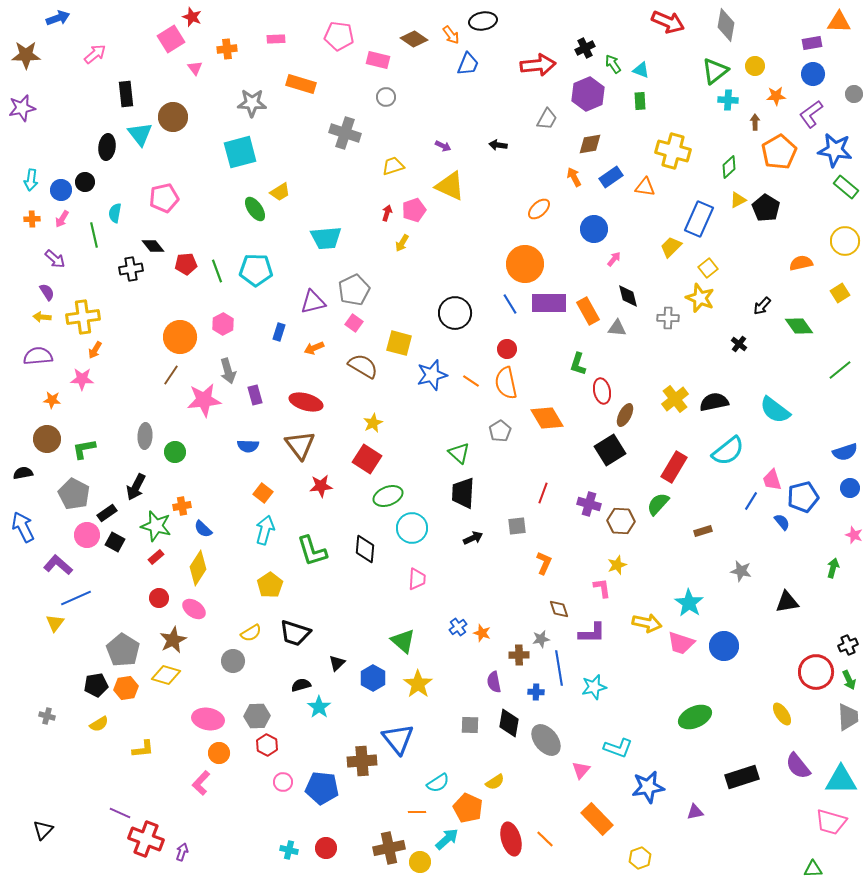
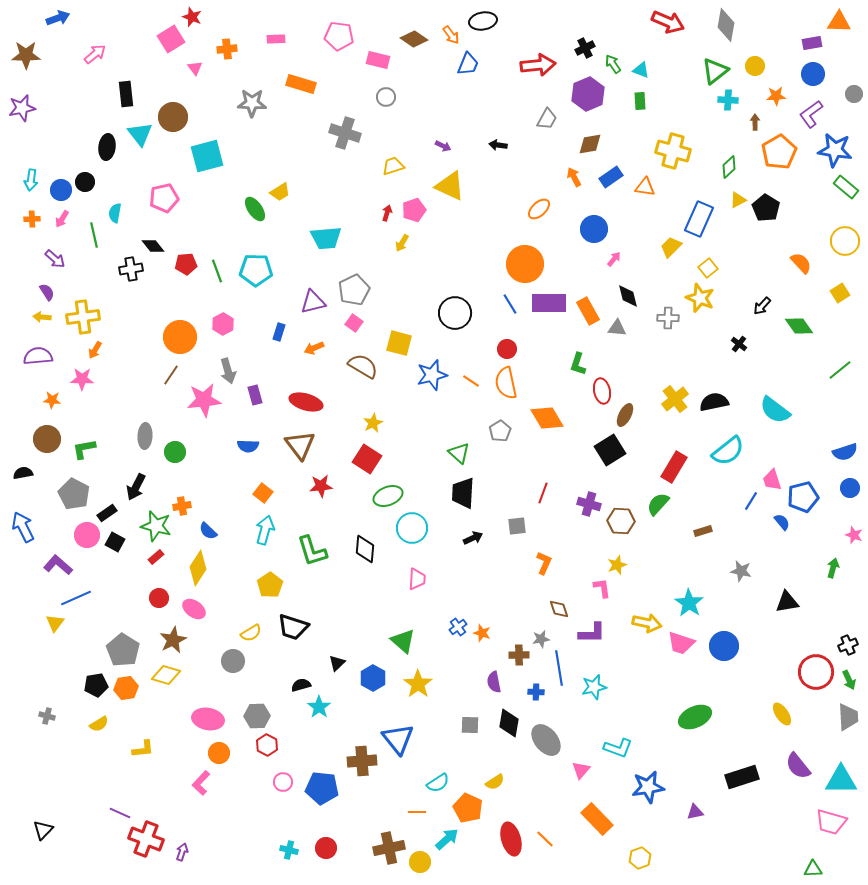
cyan square at (240, 152): moved 33 px left, 4 px down
orange semicircle at (801, 263): rotated 60 degrees clockwise
blue semicircle at (203, 529): moved 5 px right, 2 px down
black trapezoid at (295, 633): moved 2 px left, 6 px up
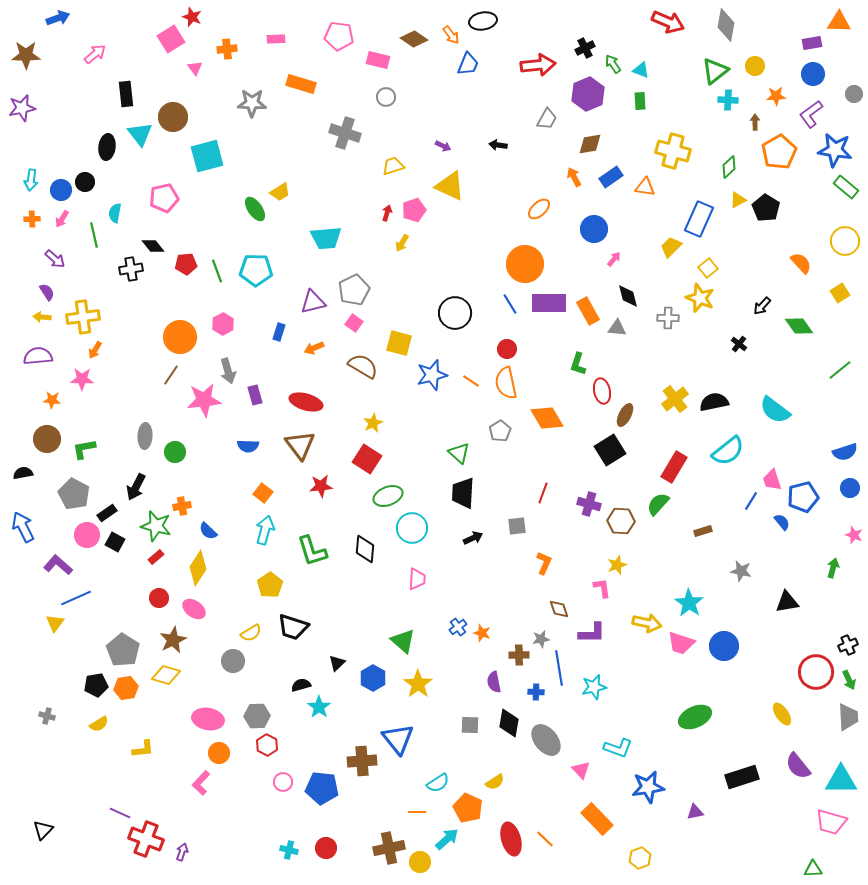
pink triangle at (581, 770): rotated 24 degrees counterclockwise
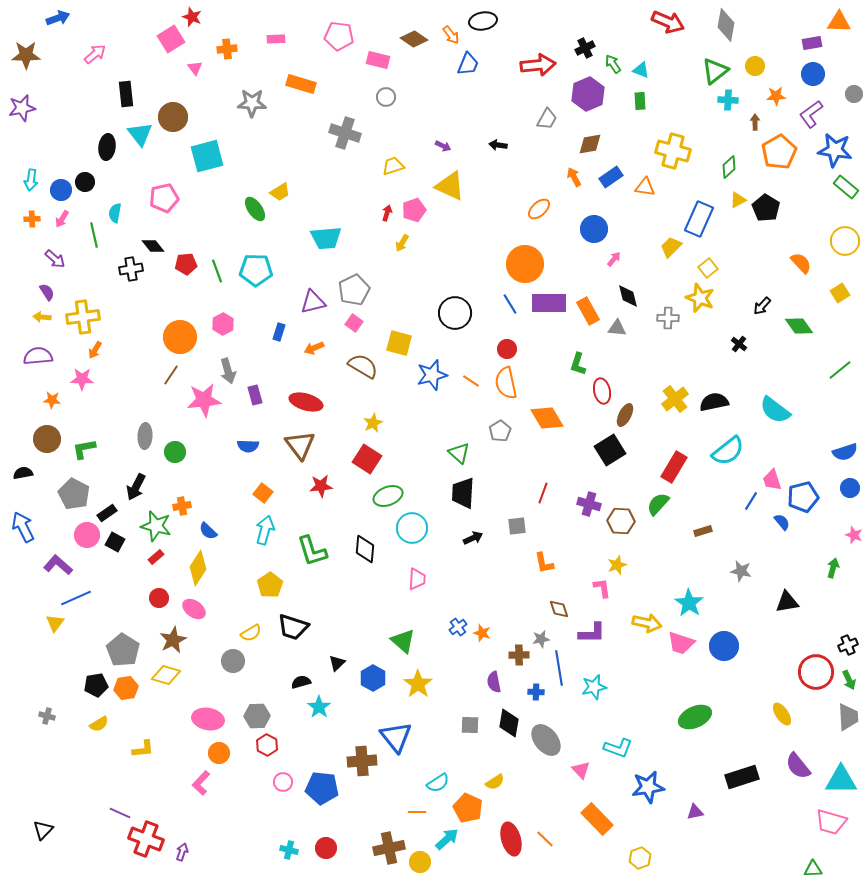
orange L-shape at (544, 563): rotated 145 degrees clockwise
black semicircle at (301, 685): moved 3 px up
blue triangle at (398, 739): moved 2 px left, 2 px up
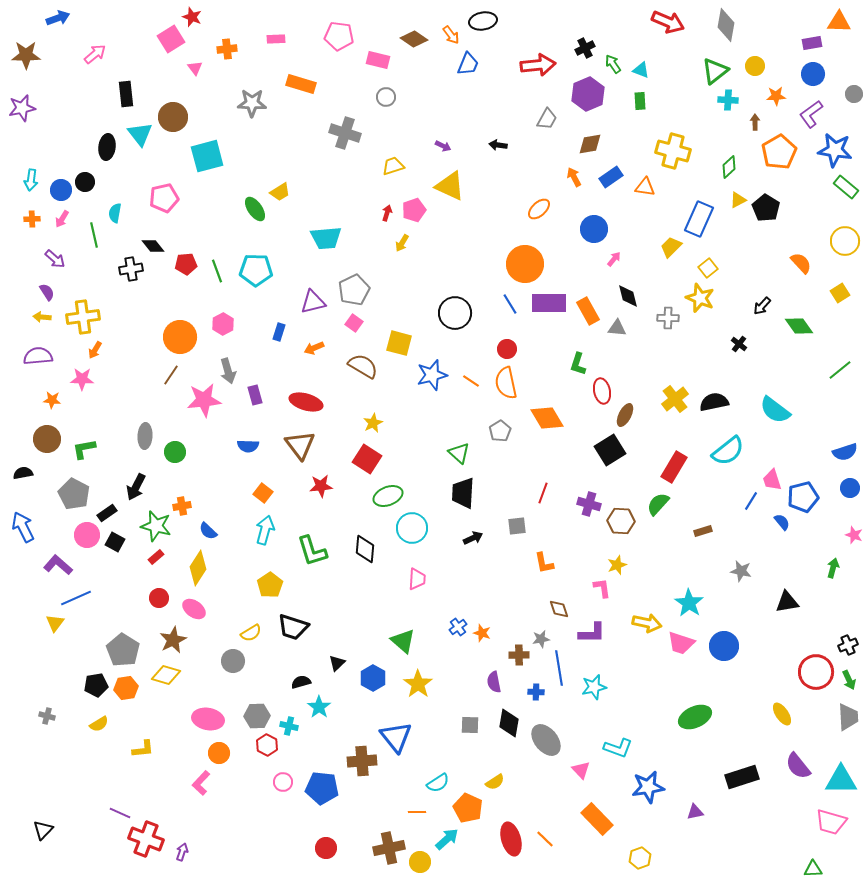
cyan cross at (289, 850): moved 124 px up
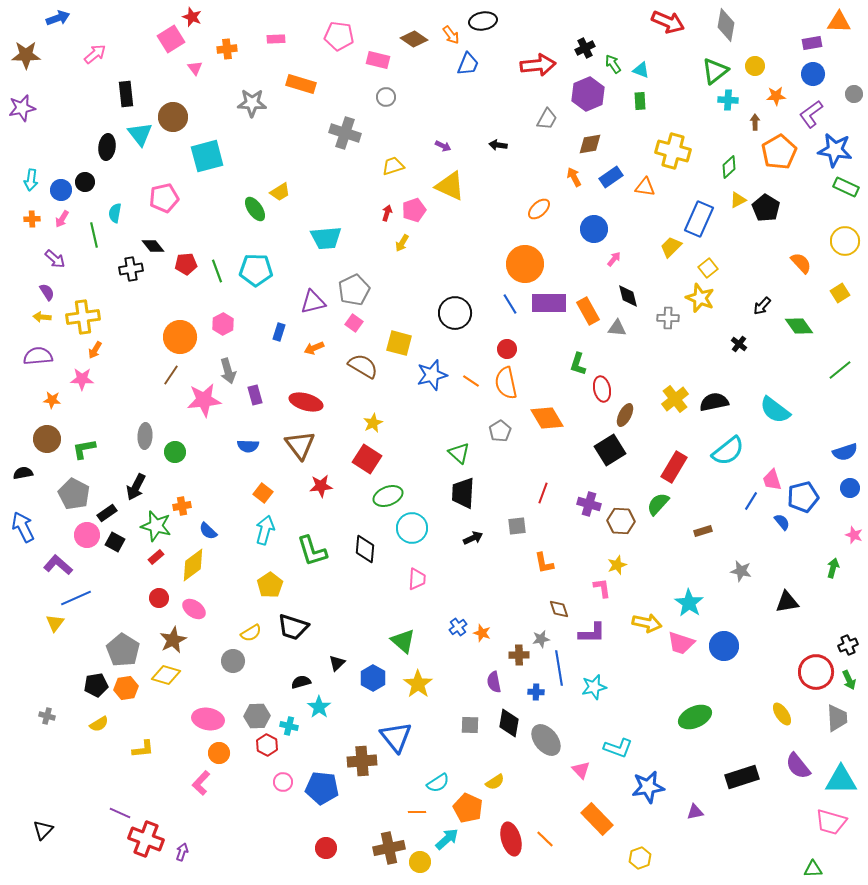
green rectangle at (846, 187): rotated 15 degrees counterclockwise
red ellipse at (602, 391): moved 2 px up
yellow diamond at (198, 568): moved 5 px left, 3 px up; rotated 20 degrees clockwise
gray trapezoid at (848, 717): moved 11 px left, 1 px down
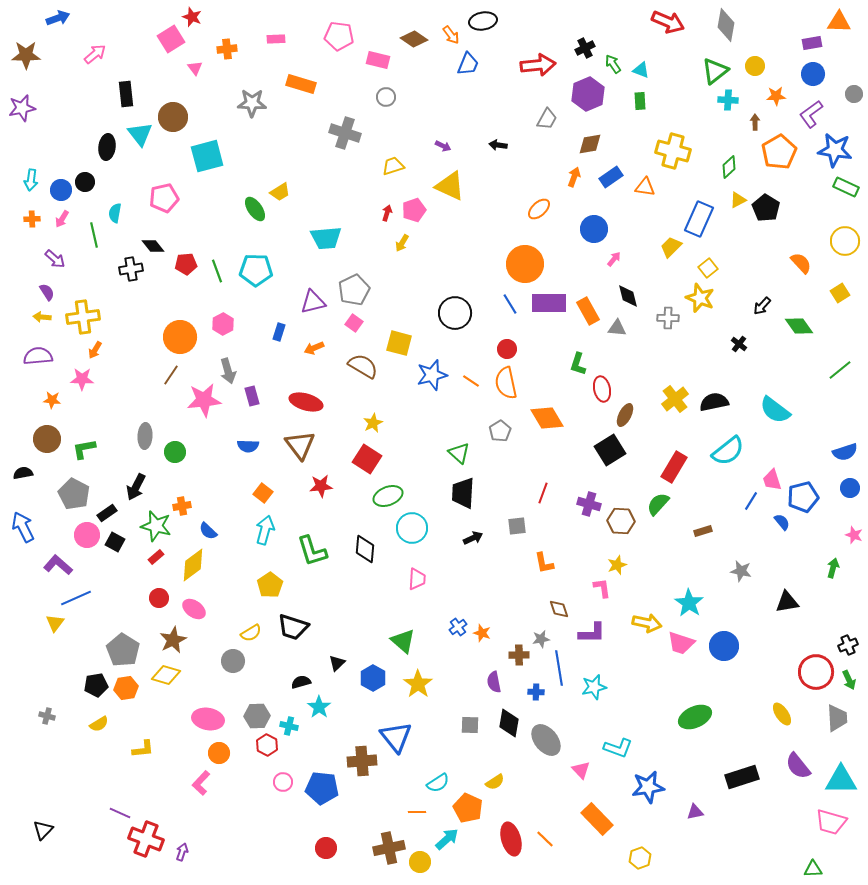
orange arrow at (574, 177): rotated 48 degrees clockwise
purple rectangle at (255, 395): moved 3 px left, 1 px down
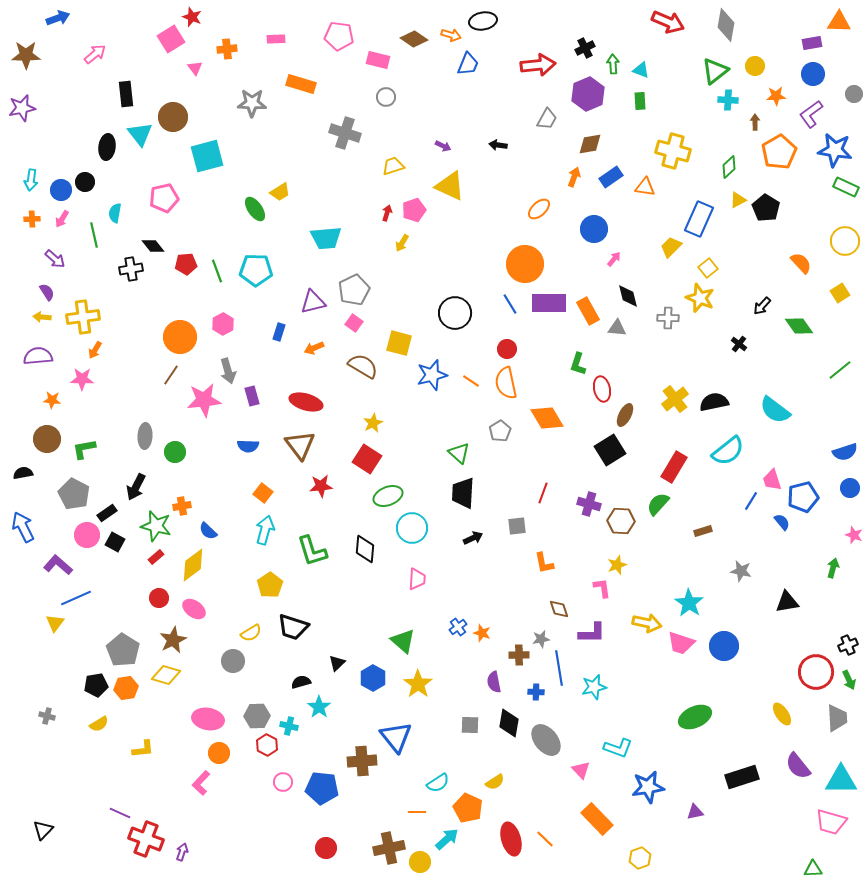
orange arrow at (451, 35): rotated 36 degrees counterclockwise
green arrow at (613, 64): rotated 30 degrees clockwise
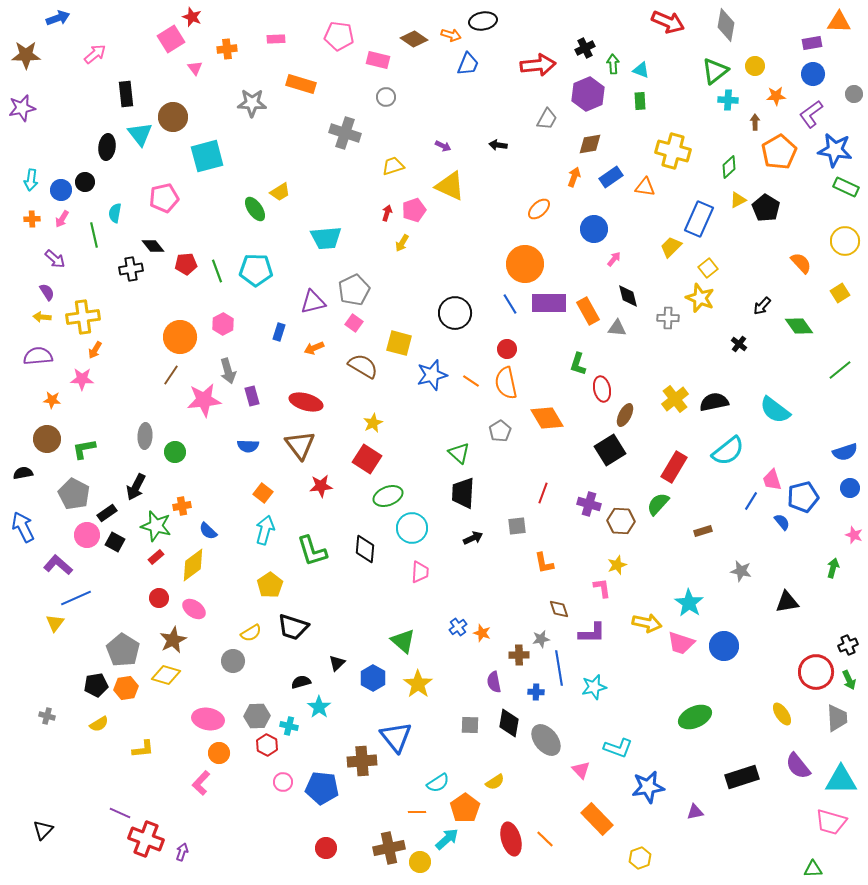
pink trapezoid at (417, 579): moved 3 px right, 7 px up
orange pentagon at (468, 808): moved 3 px left; rotated 12 degrees clockwise
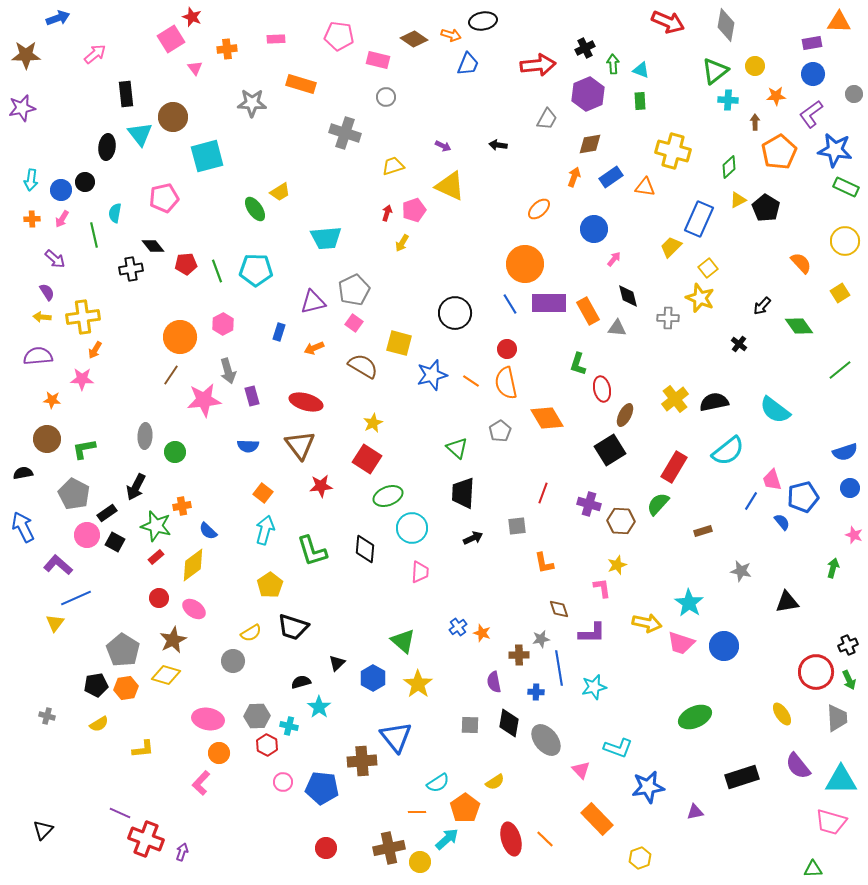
green triangle at (459, 453): moved 2 px left, 5 px up
